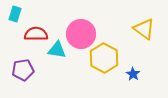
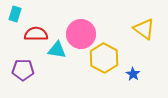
purple pentagon: rotated 10 degrees clockwise
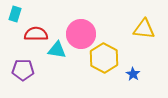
yellow triangle: rotated 30 degrees counterclockwise
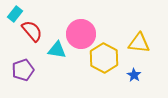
cyan rectangle: rotated 21 degrees clockwise
yellow triangle: moved 5 px left, 14 px down
red semicircle: moved 4 px left, 3 px up; rotated 50 degrees clockwise
purple pentagon: rotated 20 degrees counterclockwise
blue star: moved 1 px right, 1 px down
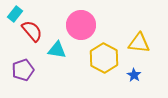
pink circle: moved 9 px up
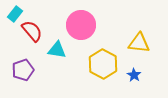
yellow hexagon: moved 1 px left, 6 px down
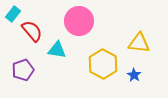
cyan rectangle: moved 2 px left
pink circle: moved 2 px left, 4 px up
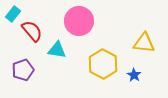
yellow triangle: moved 5 px right
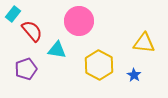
yellow hexagon: moved 4 px left, 1 px down
purple pentagon: moved 3 px right, 1 px up
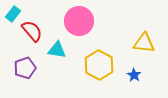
purple pentagon: moved 1 px left, 1 px up
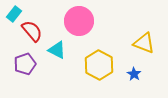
cyan rectangle: moved 1 px right
yellow triangle: rotated 15 degrees clockwise
cyan triangle: rotated 18 degrees clockwise
purple pentagon: moved 4 px up
blue star: moved 1 px up
